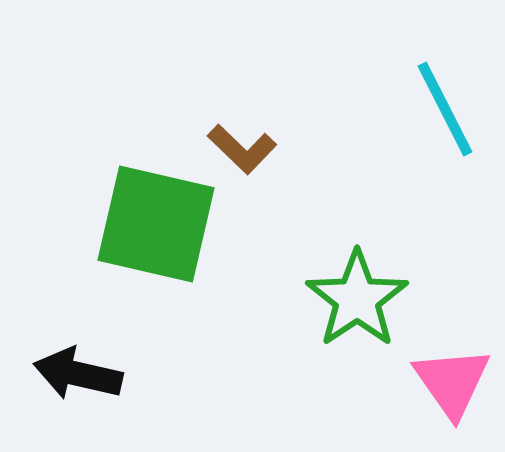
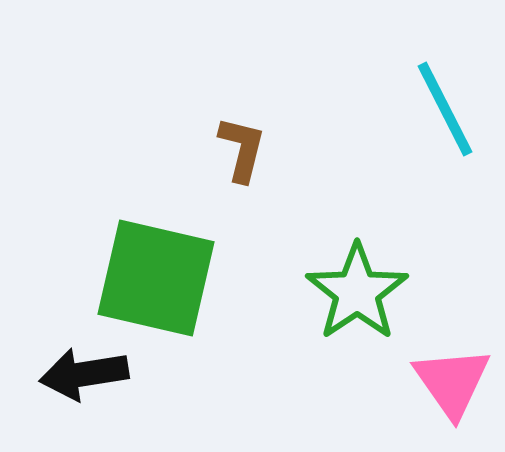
brown L-shape: rotated 120 degrees counterclockwise
green square: moved 54 px down
green star: moved 7 px up
black arrow: moved 6 px right; rotated 22 degrees counterclockwise
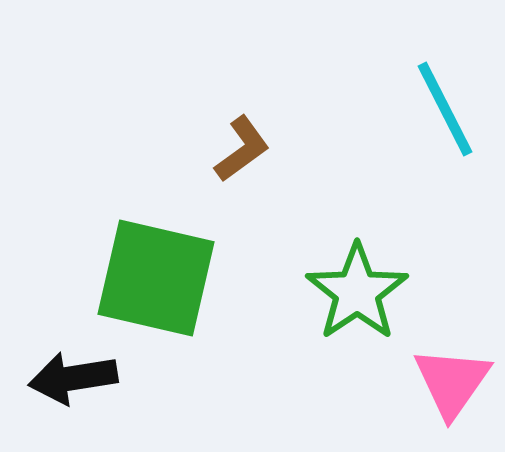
brown L-shape: rotated 40 degrees clockwise
black arrow: moved 11 px left, 4 px down
pink triangle: rotated 10 degrees clockwise
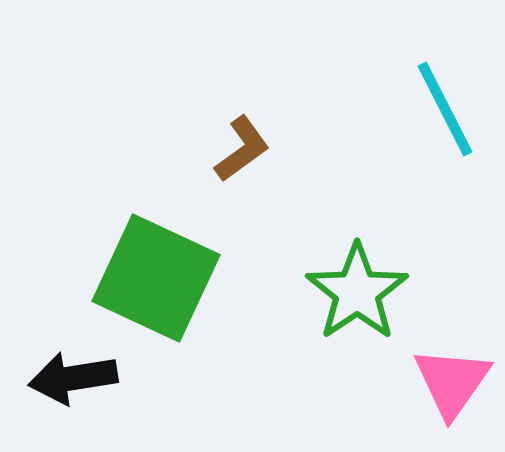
green square: rotated 12 degrees clockwise
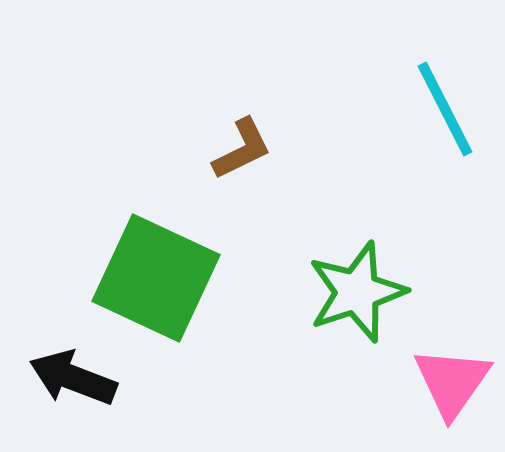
brown L-shape: rotated 10 degrees clockwise
green star: rotated 16 degrees clockwise
black arrow: rotated 30 degrees clockwise
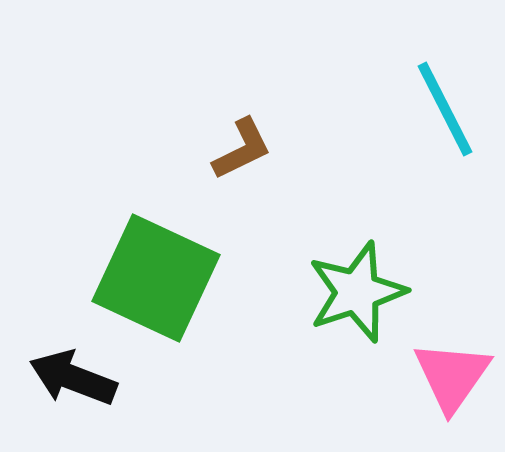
pink triangle: moved 6 px up
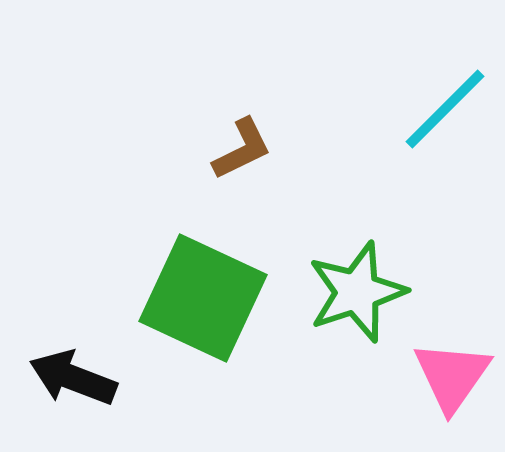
cyan line: rotated 72 degrees clockwise
green square: moved 47 px right, 20 px down
